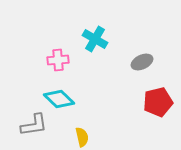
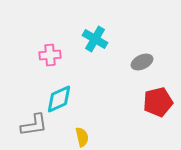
pink cross: moved 8 px left, 5 px up
cyan diamond: rotated 68 degrees counterclockwise
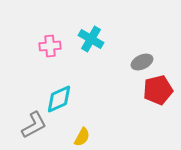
cyan cross: moved 4 px left
pink cross: moved 9 px up
red pentagon: moved 12 px up
gray L-shape: rotated 20 degrees counterclockwise
yellow semicircle: rotated 42 degrees clockwise
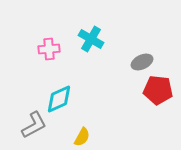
pink cross: moved 1 px left, 3 px down
red pentagon: rotated 20 degrees clockwise
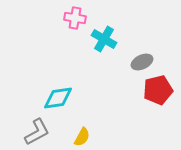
cyan cross: moved 13 px right
pink cross: moved 26 px right, 31 px up; rotated 15 degrees clockwise
red pentagon: rotated 20 degrees counterclockwise
cyan diamond: moved 1 px left, 1 px up; rotated 16 degrees clockwise
gray L-shape: moved 3 px right, 7 px down
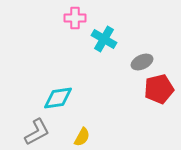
pink cross: rotated 10 degrees counterclockwise
red pentagon: moved 1 px right, 1 px up
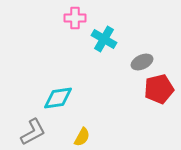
gray L-shape: moved 4 px left
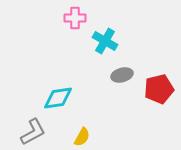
cyan cross: moved 1 px right, 2 px down
gray ellipse: moved 20 px left, 13 px down; rotated 10 degrees clockwise
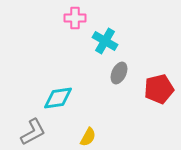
gray ellipse: moved 3 px left, 2 px up; rotated 50 degrees counterclockwise
yellow semicircle: moved 6 px right
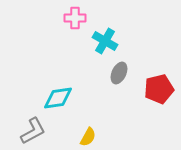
gray L-shape: moved 1 px up
